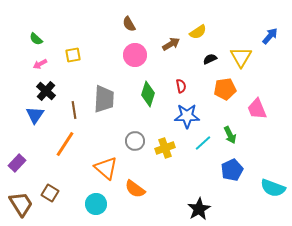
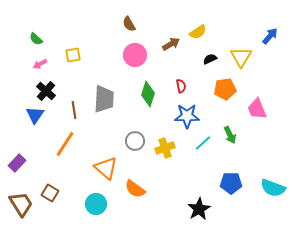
blue pentagon: moved 1 px left, 13 px down; rotated 25 degrees clockwise
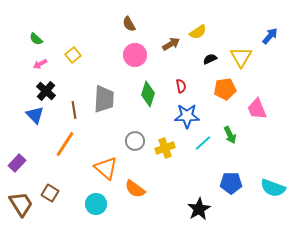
yellow square: rotated 28 degrees counterclockwise
blue triangle: rotated 18 degrees counterclockwise
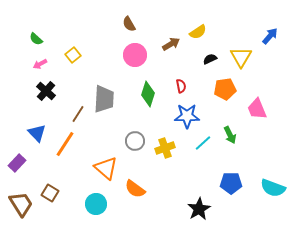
brown line: moved 4 px right, 4 px down; rotated 42 degrees clockwise
blue triangle: moved 2 px right, 18 px down
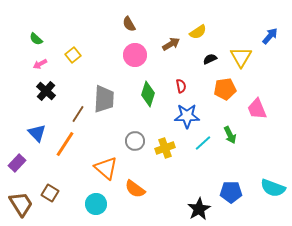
blue pentagon: moved 9 px down
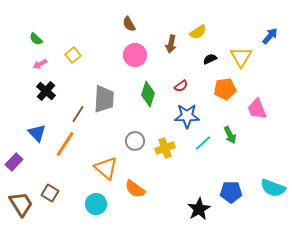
brown arrow: rotated 132 degrees clockwise
red semicircle: rotated 64 degrees clockwise
purple rectangle: moved 3 px left, 1 px up
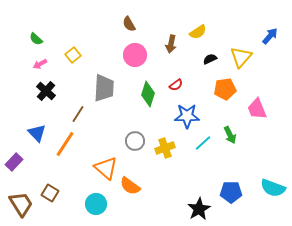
yellow triangle: rotated 10 degrees clockwise
red semicircle: moved 5 px left, 1 px up
gray trapezoid: moved 11 px up
orange semicircle: moved 5 px left, 3 px up
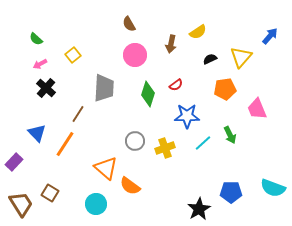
black cross: moved 3 px up
